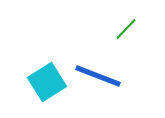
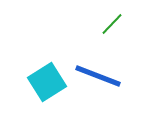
green line: moved 14 px left, 5 px up
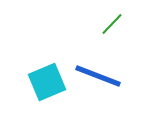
cyan square: rotated 9 degrees clockwise
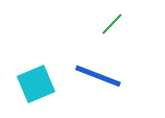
cyan square: moved 11 px left, 2 px down
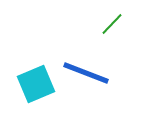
blue line: moved 12 px left, 3 px up
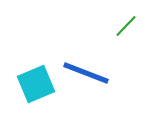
green line: moved 14 px right, 2 px down
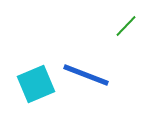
blue line: moved 2 px down
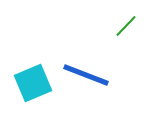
cyan square: moved 3 px left, 1 px up
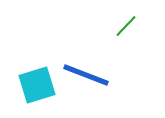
cyan square: moved 4 px right, 2 px down; rotated 6 degrees clockwise
